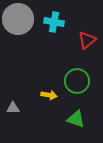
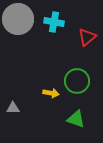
red triangle: moved 3 px up
yellow arrow: moved 2 px right, 2 px up
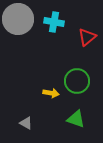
gray triangle: moved 13 px right, 15 px down; rotated 32 degrees clockwise
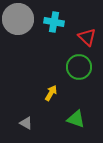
red triangle: rotated 36 degrees counterclockwise
green circle: moved 2 px right, 14 px up
yellow arrow: rotated 70 degrees counterclockwise
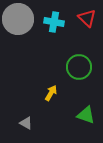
red triangle: moved 19 px up
green triangle: moved 10 px right, 4 px up
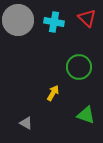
gray circle: moved 1 px down
yellow arrow: moved 2 px right
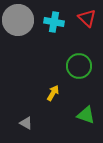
green circle: moved 1 px up
